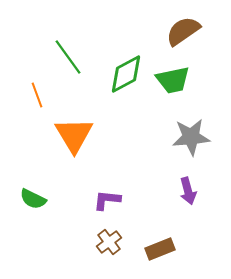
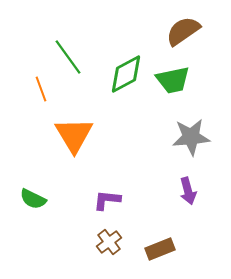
orange line: moved 4 px right, 6 px up
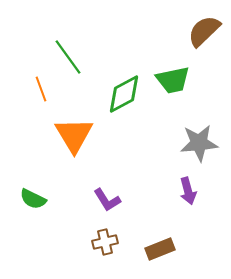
brown semicircle: moved 21 px right; rotated 9 degrees counterclockwise
green diamond: moved 2 px left, 20 px down
gray star: moved 8 px right, 6 px down
purple L-shape: rotated 128 degrees counterclockwise
brown cross: moved 4 px left; rotated 25 degrees clockwise
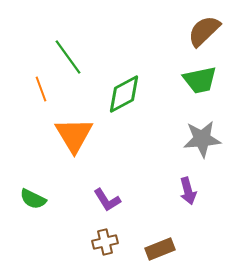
green trapezoid: moved 27 px right
gray star: moved 3 px right, 4 px up
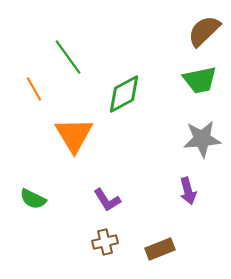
orange line: moved 7 px left; rotated 10 degrees counterclockwise
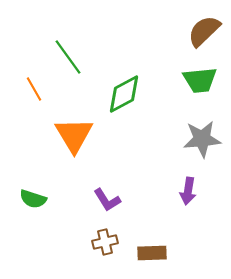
green trapezoid: rotated 6 degrees clockwise
purple arrow: rotated 24 degrees clockwise
green semicircle: rotated 8 degrees counterclockwise
brown rectangle: moved 8 px left, 4 px down; rotated 20 degrees clockwise
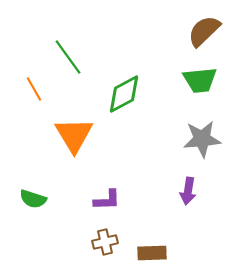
purple L-shape: rotated 60 degrees counterclockwise
